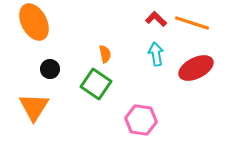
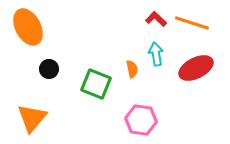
orange ellipse: moved 6 px left, 5 px down
orange semicircle: moved 27 px right, 15 px down
black circle: moved 1 px left
green square: rotated 12 degrees counterclockwise
orange triangle: moved 2 px left, 11 px down; rotated 8 degrees clockwise
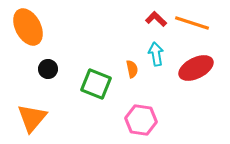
black circle: moved 1 px left
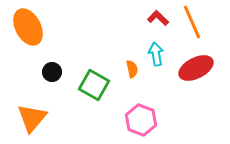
red L-shape: moved 2 px right, 1 px up
orange line: moved 1 px up; rotated 48 degrees clockwise
black circle: moved 4 px right, 3 px down
green square: moved 2 px left, 1 px down; rotated 8 degrees clockwise
pink hexagon: rotated 12 degrees clockwise
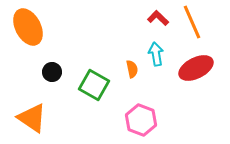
orange triangle: rotated 36 degrees counterclockwise
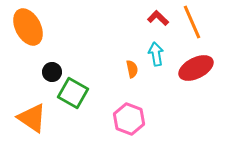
green square: moved 21 px left, 8 px down
pink hexagon: moved 12 px left, 1 px up
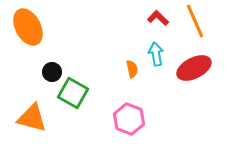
orange line: moved 3 px right, 1 px up
red ellipse: moved 2 px left
orange triangle: rotated 20 degrees counterclockwise
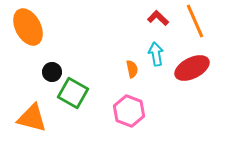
red ellipse: moved 2 px left
pink hexagon: moved 8 px up
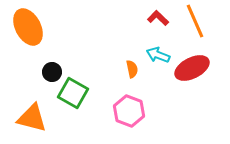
cyan arrow: moved 2 px right, 1 px down; rotated 60 degrees counterclockwise
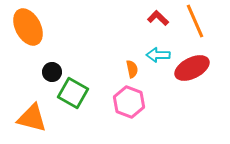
cyan arrow: rotated 20 degrees counterclockwise
pink hexagon: moved 9 px up
